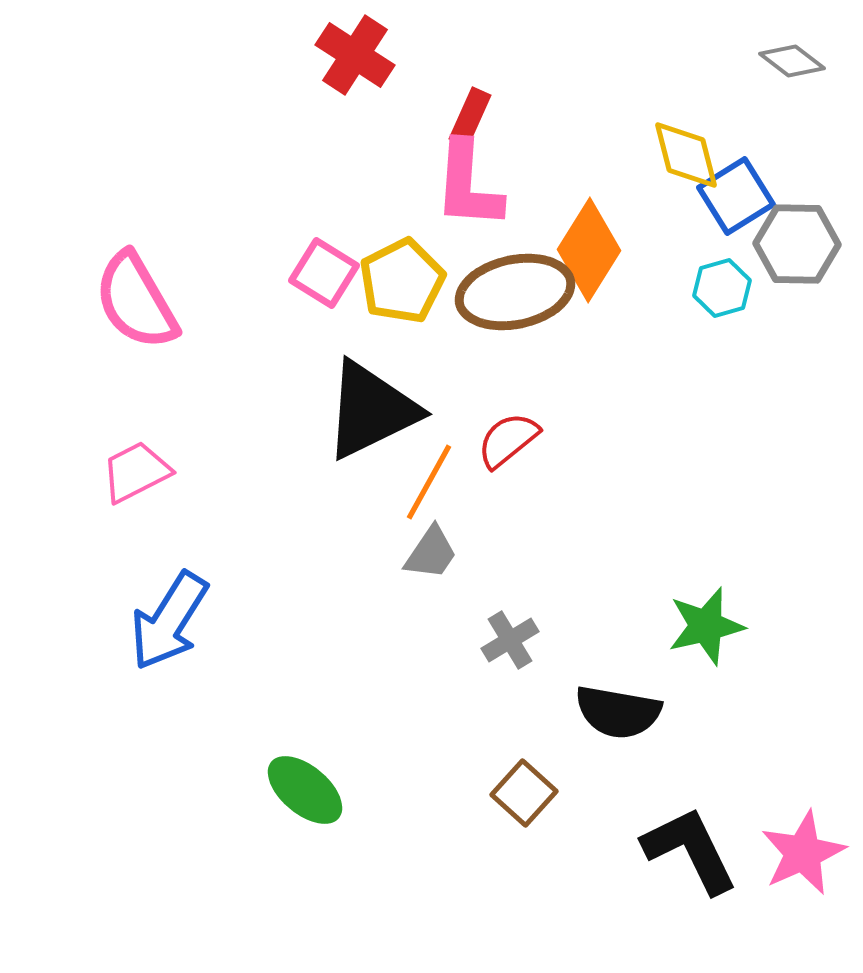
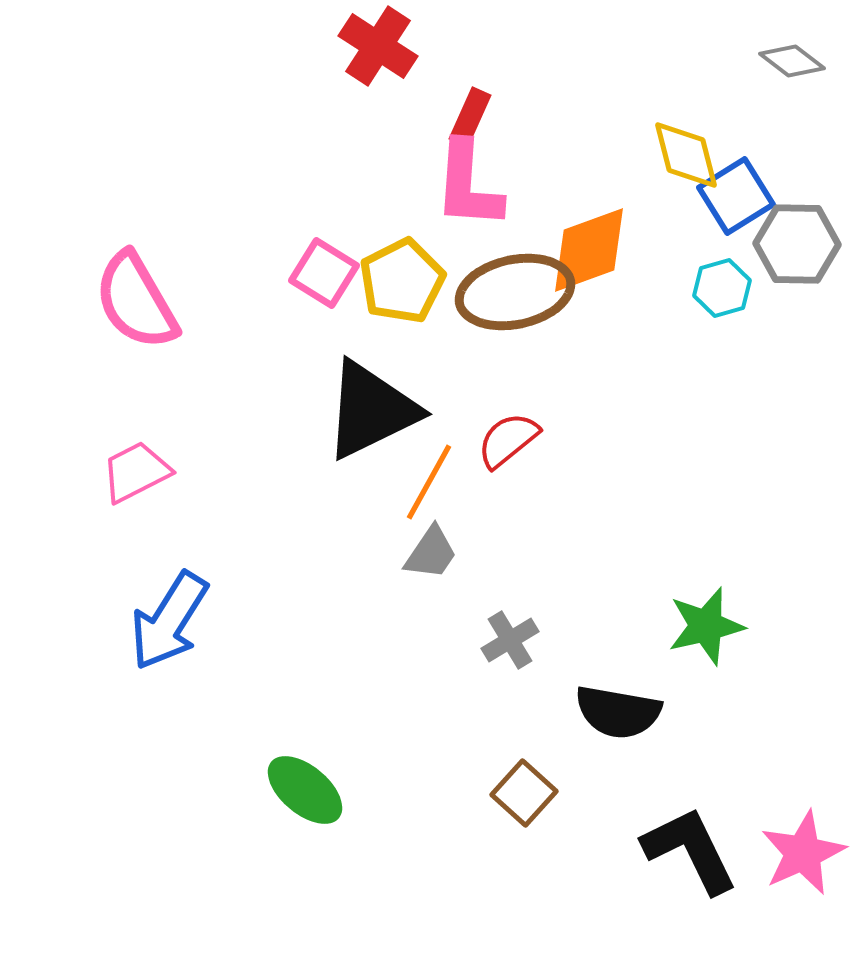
red cross: moved 23 px right, 9 px up
orange diamond: rotated 38 degrees clockwise
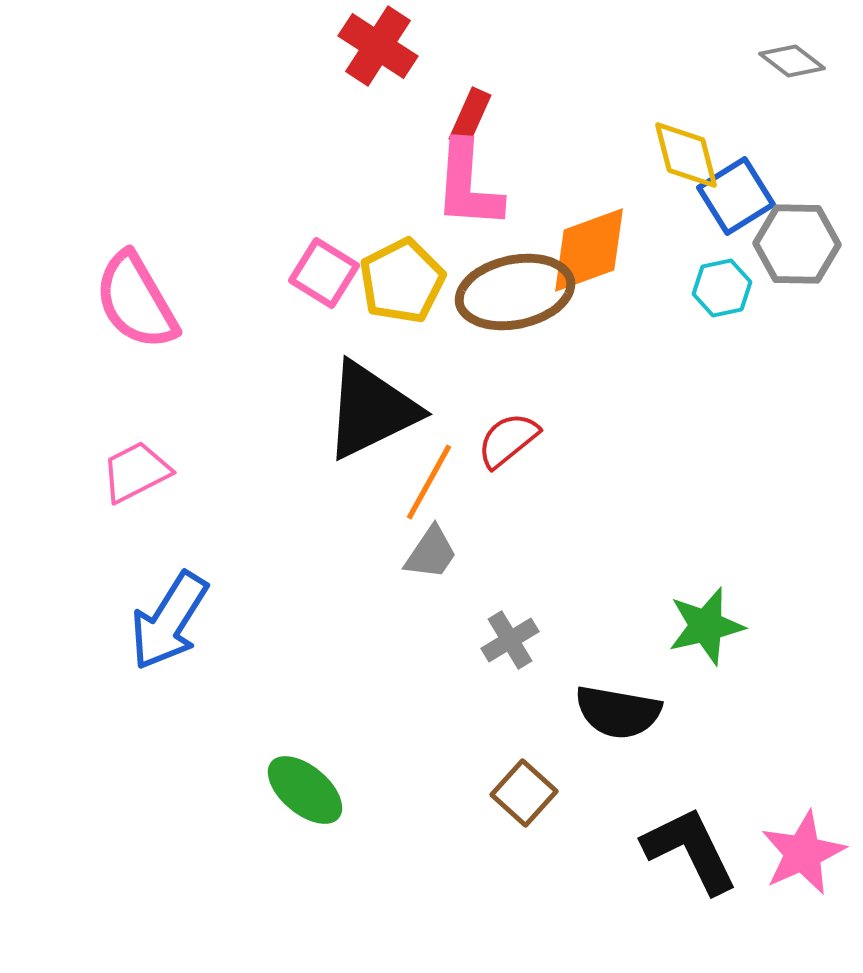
cyan hexagon: rotated 4 degrees clockwise
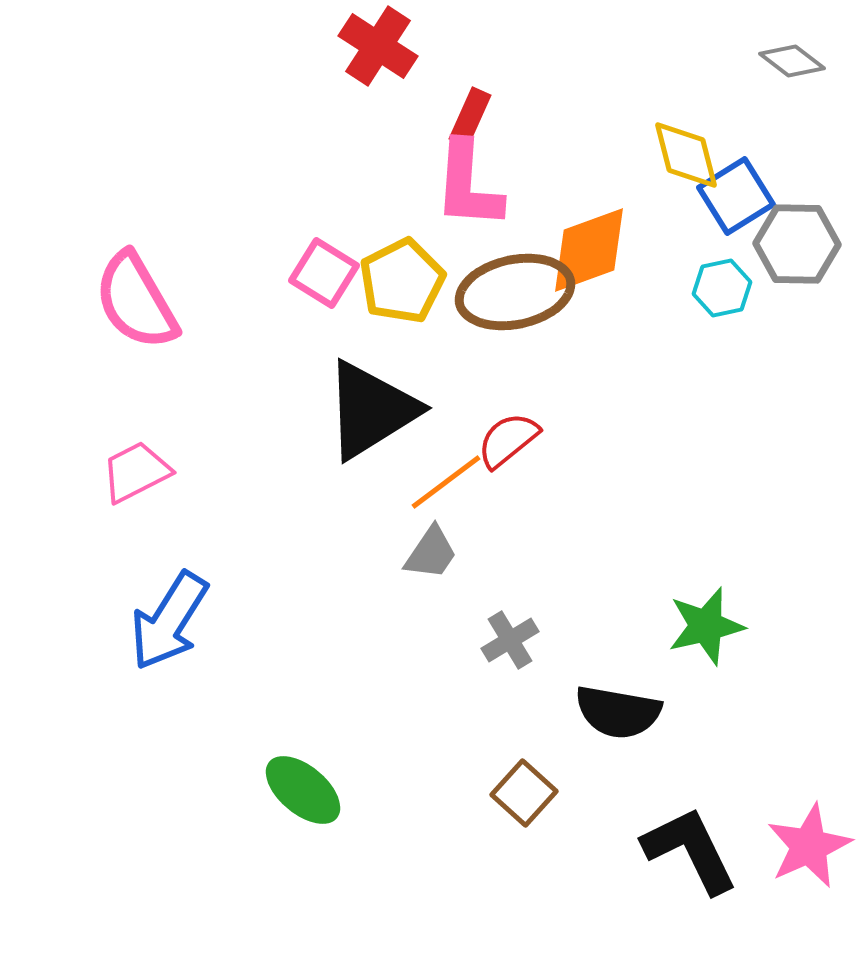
black triangle: rotated 6 degrees counterclockwise
orange line: moved 17 px right; rotated 24 degrees clockwise
green ellipse: moved 2 px left
pink star: moved 6 px right, 7 px up
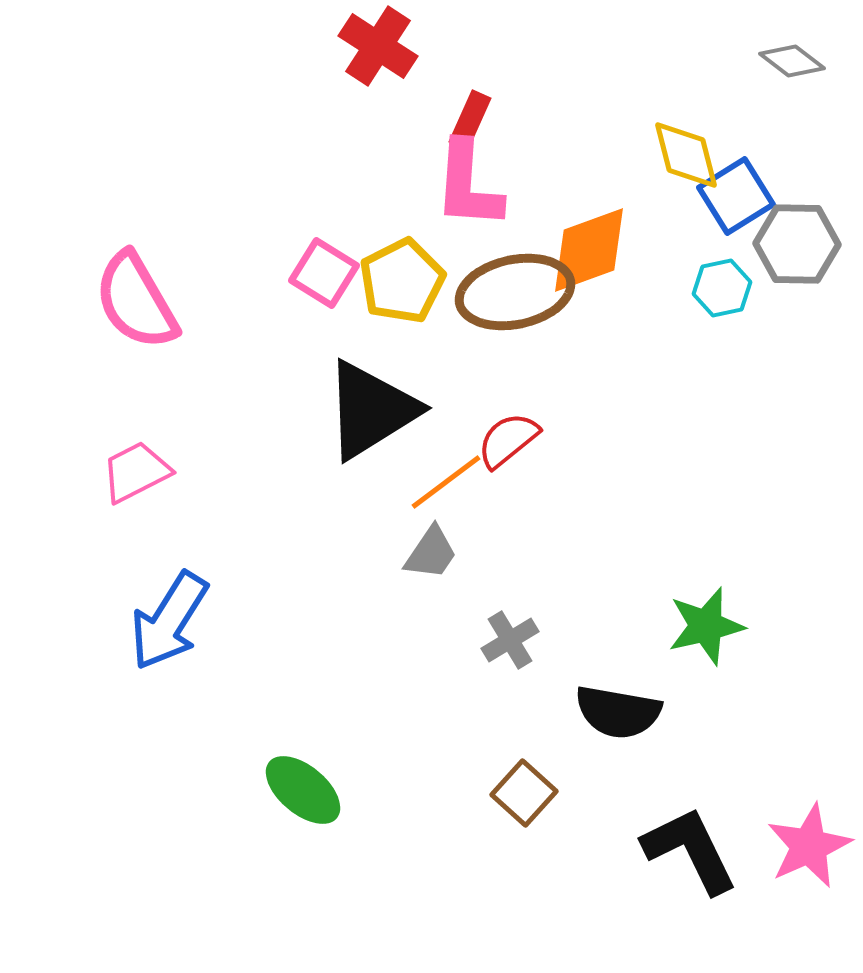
red rectangle: moved 3 px down
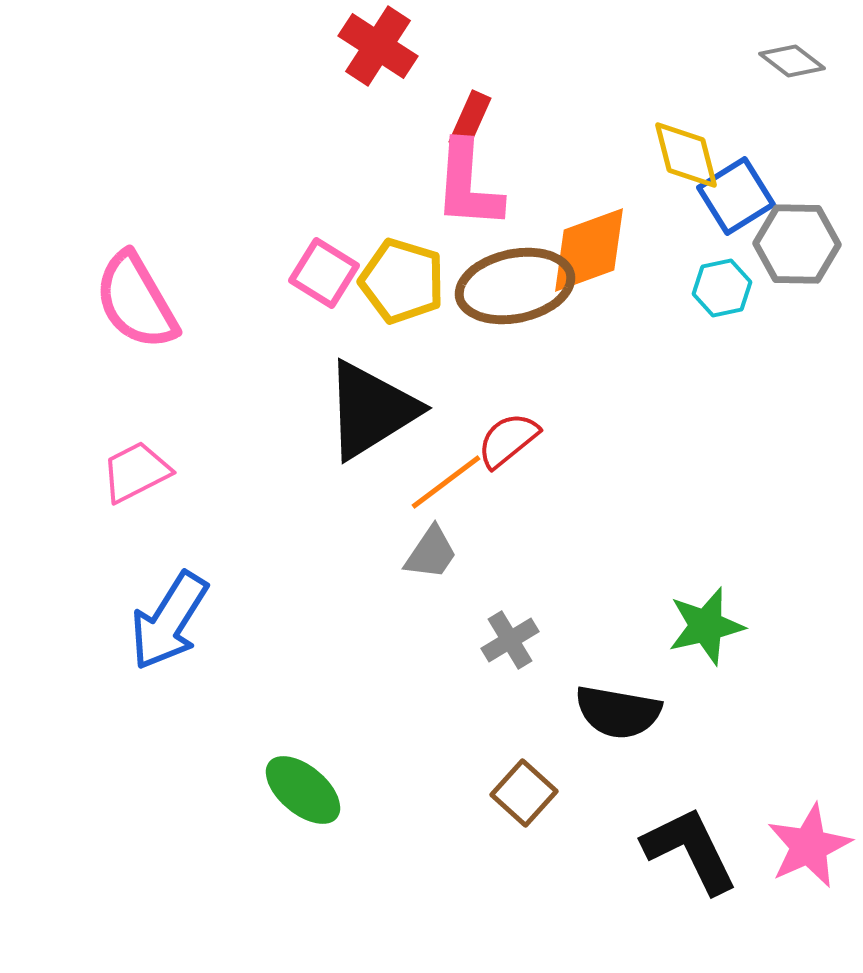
yellow pentagon: rotated 28 degrees counterclockwise
brown ellipse: moved 6 px up
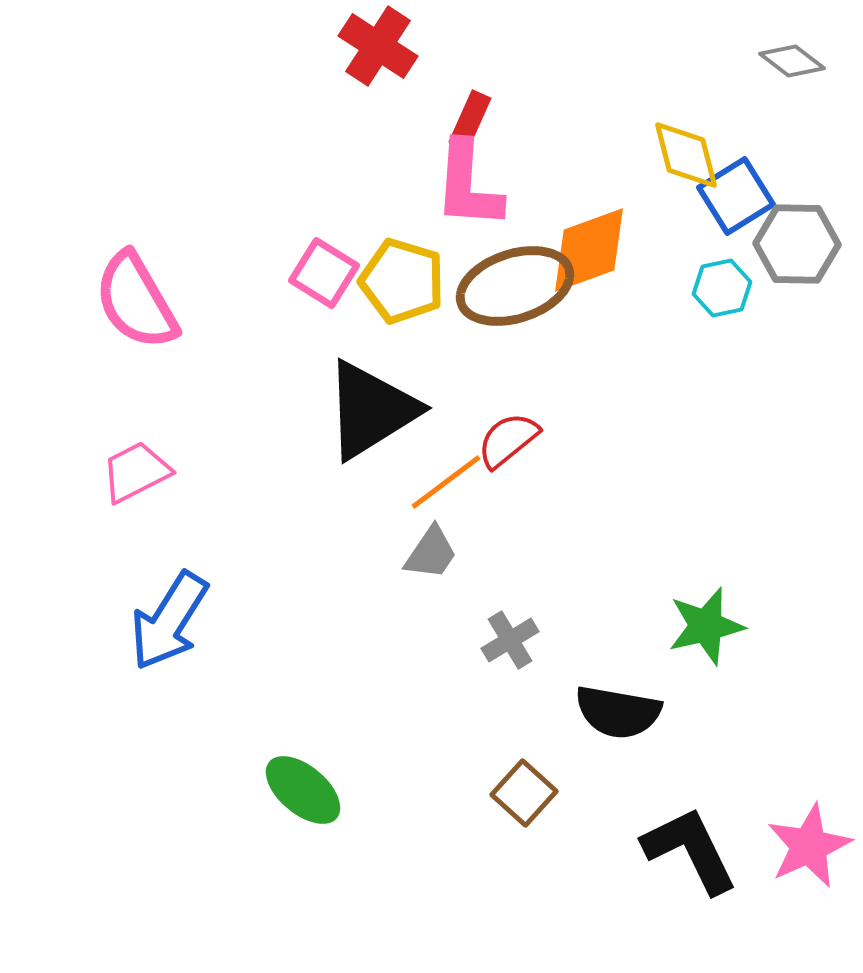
brown ellipse: rotated 6 degrees counterclockwise
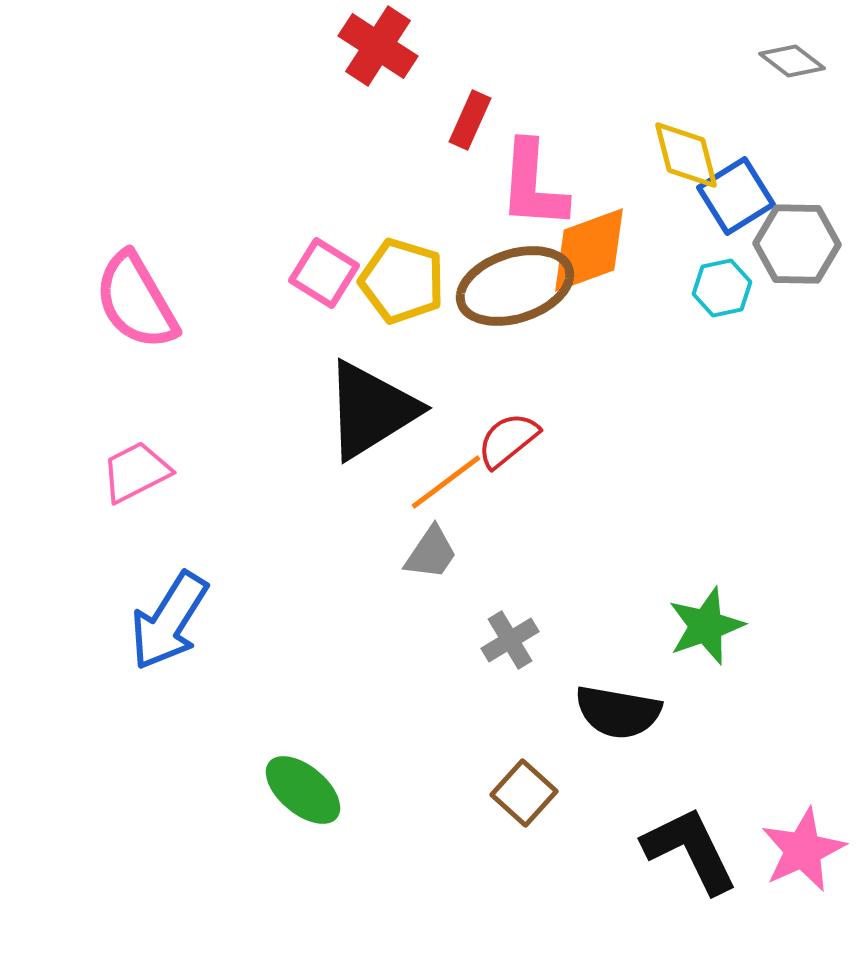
pink L-shape: moved 65 px right
green star: rotated 6 degrees counterclockwise
pink star: moved 6 px left, 4 px down
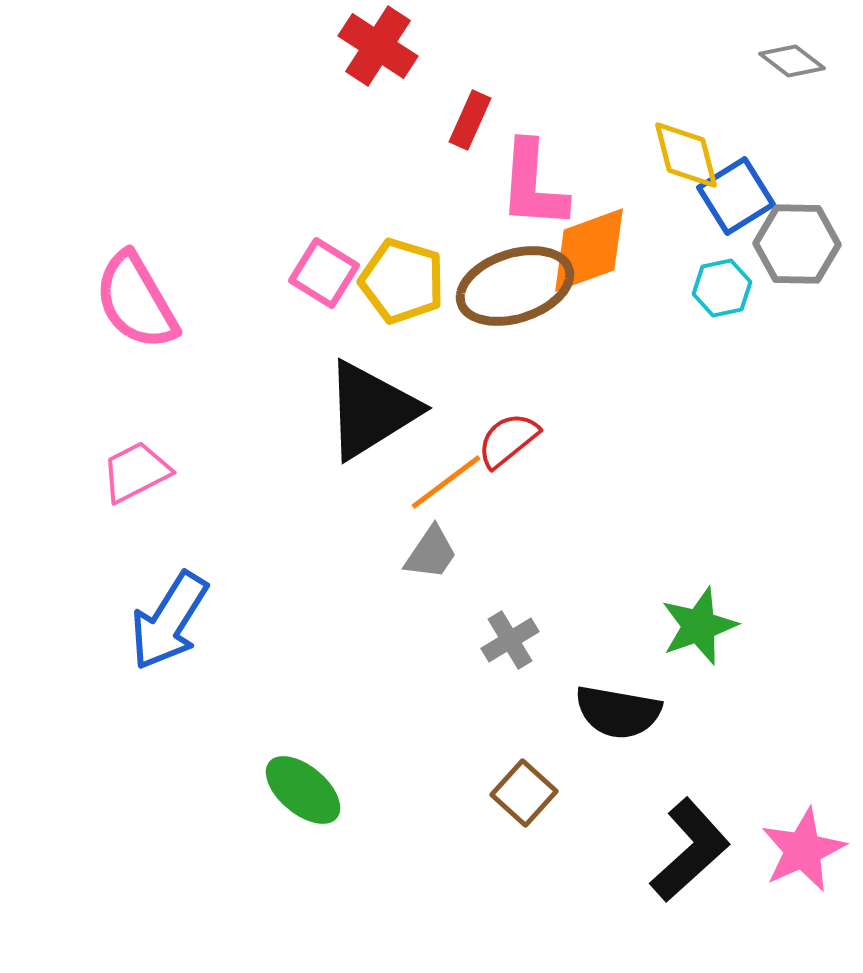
green star: moved 7 px left
black L-shape: rotated 74 degrees clockwise
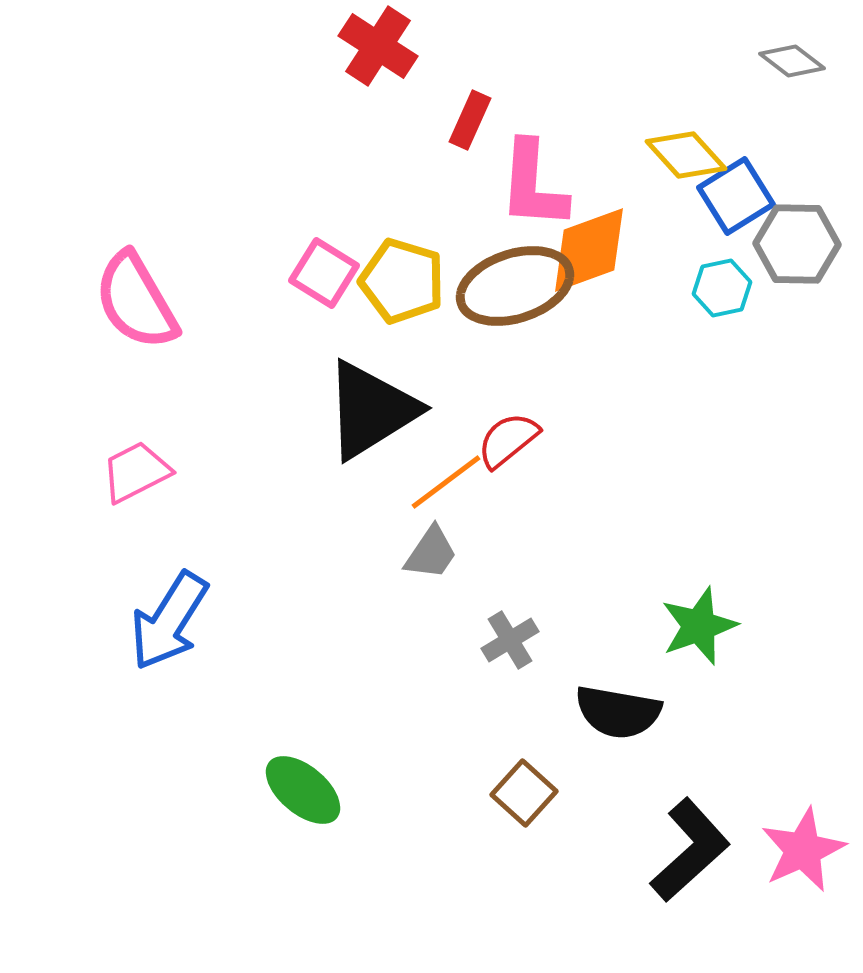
yellow diamond: rotated 28 degrees counterclockwise
